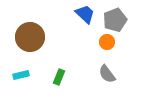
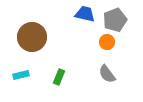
blue trapezoid: rotated 30 degrees counterclockwise
brown circle: moved 2 px right
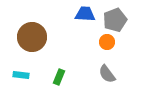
blue trapezoid: rotated 10 degrees counterclockwise
cyan rectangle: rotated 21 degrees clockwise
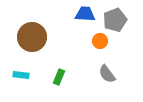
orange circle: moved 7 px left, 1 px up
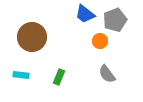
blue trapezoid: rotated 145 degrees counterclockwise
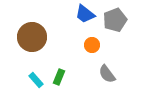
orange circle: moved 8 px left, 4 px down
cyan rectangle: moved 15 px right, 5 px down; rotated 42 degrees clockwise
